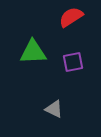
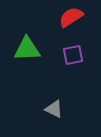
green triangle: moved 6 px left, 3 px up
purple square: moved 7 px up
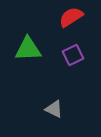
green triangle: moved 1 px right
purple square: rotated 15 degrees counterclockwise
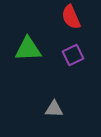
red semicircle: rotated 80 degrees counterclockwise
gray triangle: rotated 24 degrees counterclockwise
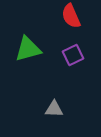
red semicircle: moved 1 px up
green triangle: rotated 12 degrees counterclockwise
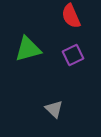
gray triangle: rotated 42 degrees clockwise
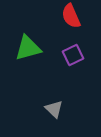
green triangle: moved 1 px up
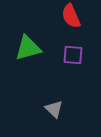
purple square: rotated 30 degrees clockwise
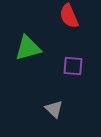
red semicircle: moved 2 px left
purple square: moved 11 px down
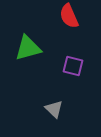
purple square: rotated 10 degrees clockwise
